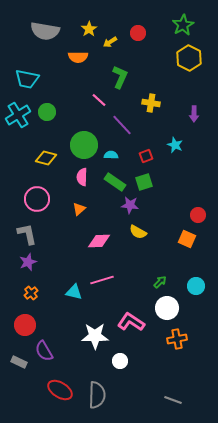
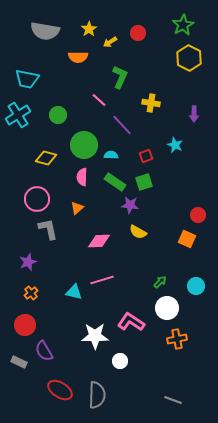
green circle at (47, 112): moved 11 px right, 3 px down
orange triangle at (79, 209): moved 2 px left, 1 px up
gray L-shape at (27, 234): moved 21 px right, 5 px up
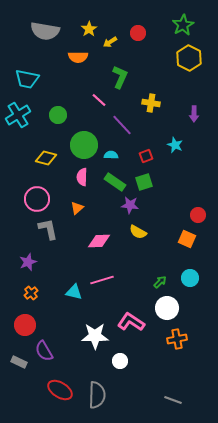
cyan circle at (196, 286): moved 6 px left, 8 px up
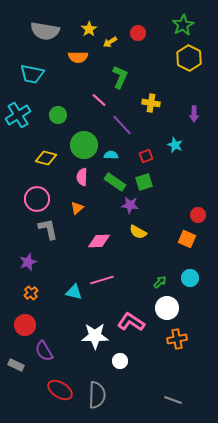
cyan trapezoid at (27, 79): moved 5 px right, 5 px up
gray rectangle at (19, 362): moved 3 px left, 3 px down
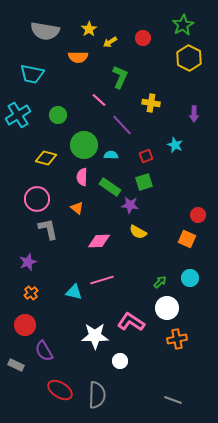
red circle at (138, 33): moved 5 px right, 5 px down
green rectangle at (115, 182): moved 5 px left, 5 px down
orange triangle at (77, 208): rotated 40 degrees counterclockwise
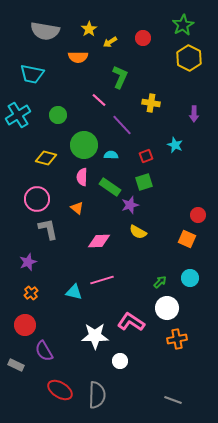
purple star at (130, 205): rotated 24 degrees counterclockwise
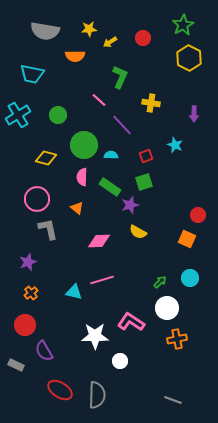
yellow star at (89, 29): rotated 28 degrees clockwise
orange semicircle at (78, 57): moved 3 px left, 1 px up
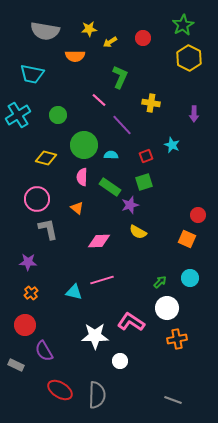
cyan star at (175, 145): moved 3 px left
purple star at (28, 262): rotated 24 degrees clockwise
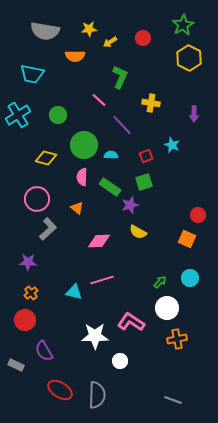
gray L-shape at (48, 229): rotated 60 degrees clockwise
red circle at (25, 325): moved 5 px up
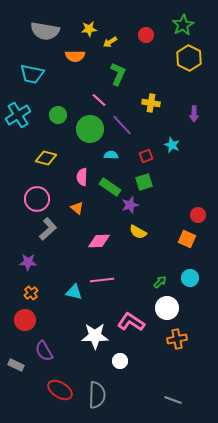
red circle at (143, 38): moved 3 px right, 3 px up
green L-shape at (120, 77): moved 2 px left, 3 px up
green circle at (84, 145): moved 6 px right, 16 px up
pink line at (102, 280): rotated 10 degrees clockwise
